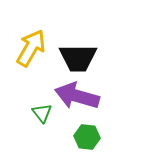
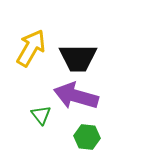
purple arrow: moved 1 px left
green triangle: moved 1 px left, 2 px down
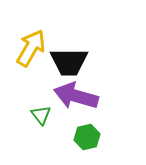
black trapezoid: moved 9 px left, 4 px down
green hexagon: rotated 20 degrees counterclockwise
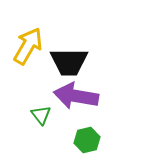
yellow arrow: moved 3 px left, 2 px up
purple arrow: rotated 6 degrees counterclockwise
green hexagon: moved 3 px down
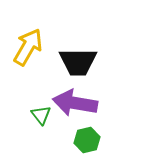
yellow arrow: moved 1 px down
black trapezoid: moved 9 px right
purple arrow: moved 1 px left, 7 px down
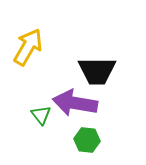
black trapezoid: moved 19 px right, 9 px down
green hexagon: rotated 20 degrees clockwise
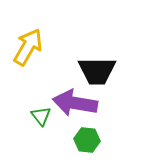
green triangle: moved 1 px down
